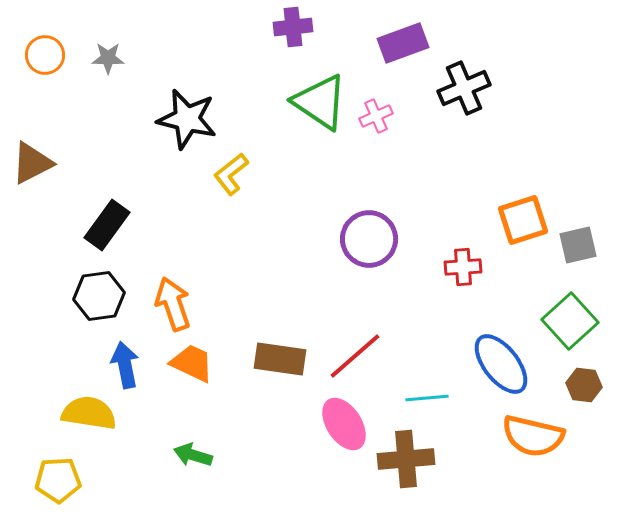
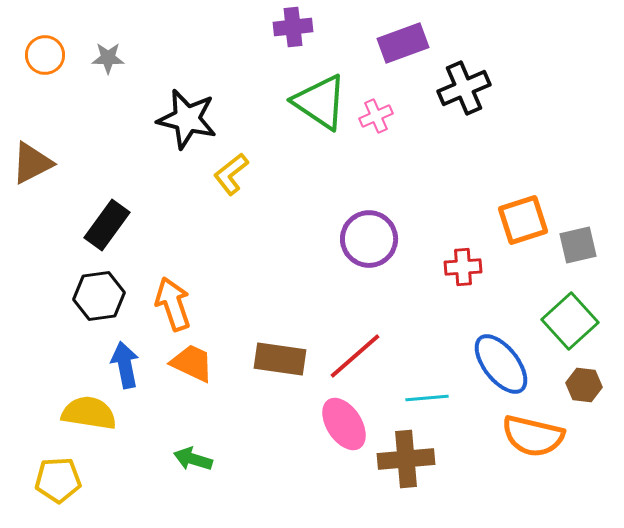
green arrow: moved 4 px down
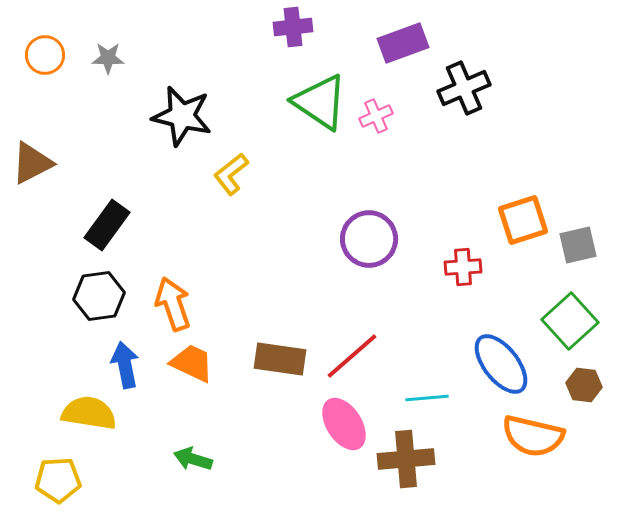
black star: moved 5 px left, 3 px up
red line: moved 3 px left
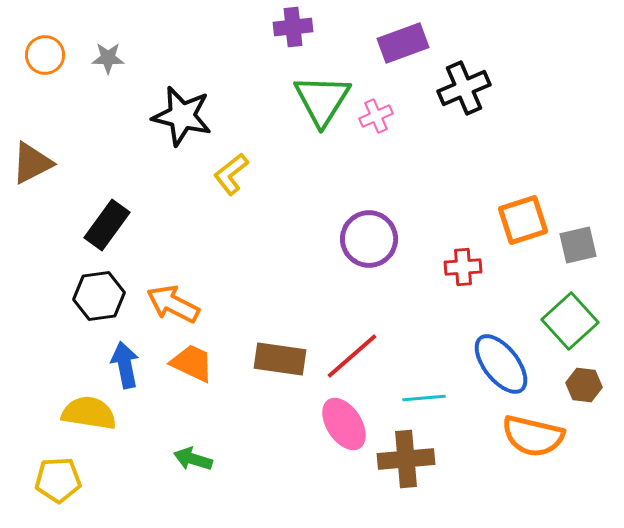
green triangle: moved 2 px right, 2 px up; rotated 28 degrees clockwise
orange arrow: rotated 44 degrees counterclockwise
cyan line: moved 3 px left
